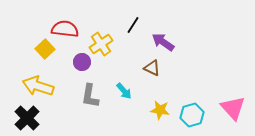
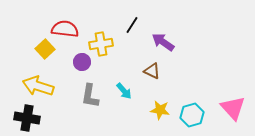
black line: moved 1 px left
yellow cross: rotated 25 degrees clockwise
brown triangle: moved 3 px down
black cross: rotated 35 degrees counterclockwise
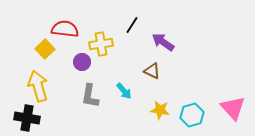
yellow arrow: rotated 56 degrees clockwise
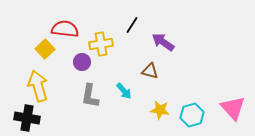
brown triangle: moved 2 px left; rotated 12 degrees counterclockwise
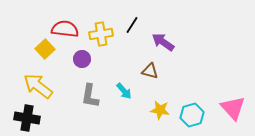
yellow cross: moved 10 px up
purple circle: moved 3 px up
yellow arrow: rotated 36 degrees counterclockwise
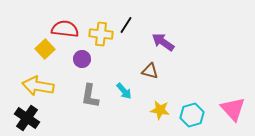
black line: moved 6 px left
yellow cross: rotated 15 degrees clockwise
yellow arrow: rotated 28 degrees counterclockwise
pink triangle: moved 1 px down
black cross: rotated 25 degrees clockwise
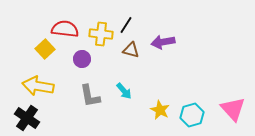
purple arrow: rotated 45 degrees counterclockwise
brown triangle: moved 19 px left, 21 px up
gray L-shape: rotated 20 degrees counterclockwise
yellow star: rotated 18 degrees clockwise
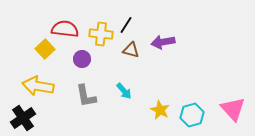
gray L-shape: moved 4 px left
black cross: moved 4 px left; rotated 20 degrees clockwise
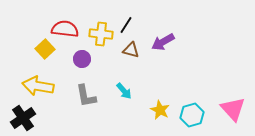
purple arrow: rotated 20 degrees counterclockwise
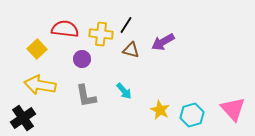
yellow square: moved 8 px left
yellow arrow: moved 2 px right, 1 px up
